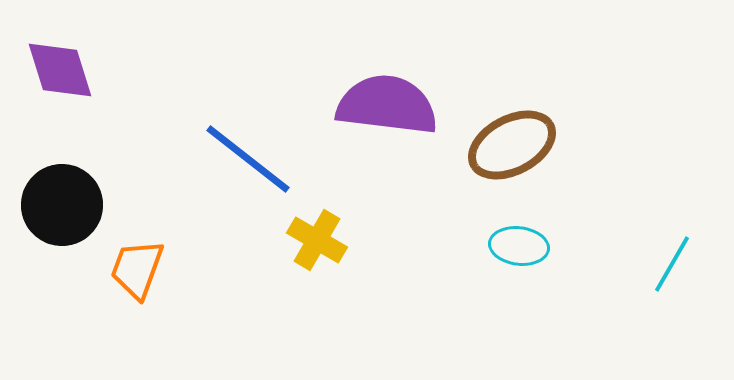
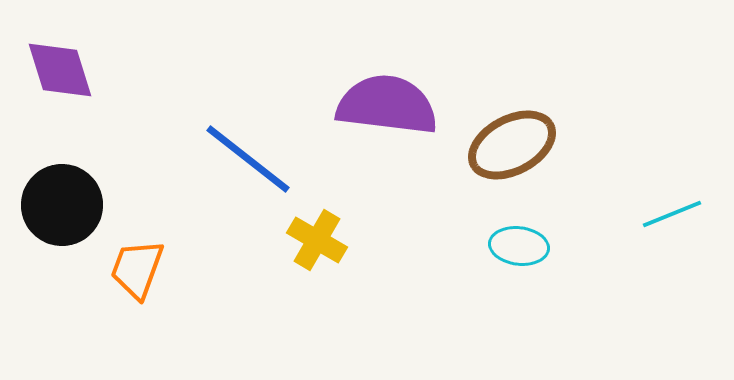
cyan line: moved 50 px up; rotated 38 degrees clockwise
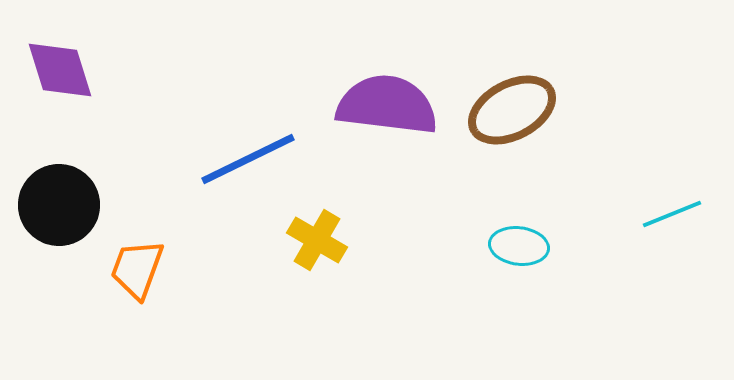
brown ellipse: moved 35 px up
blue line: rotated 64 degrees counterclockwise
black circle: moved 3 px left
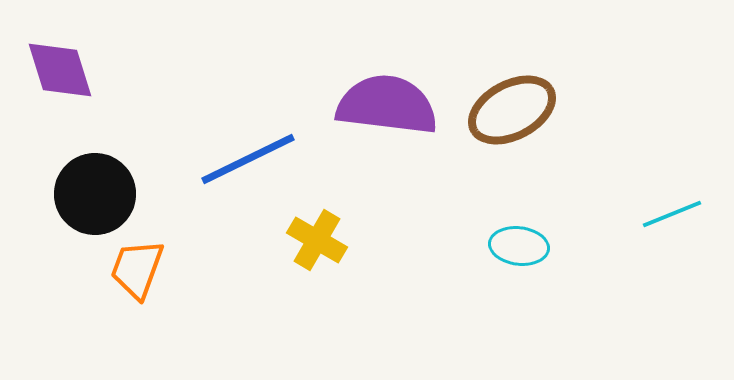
black circle: moved 36 px right, 11 px up
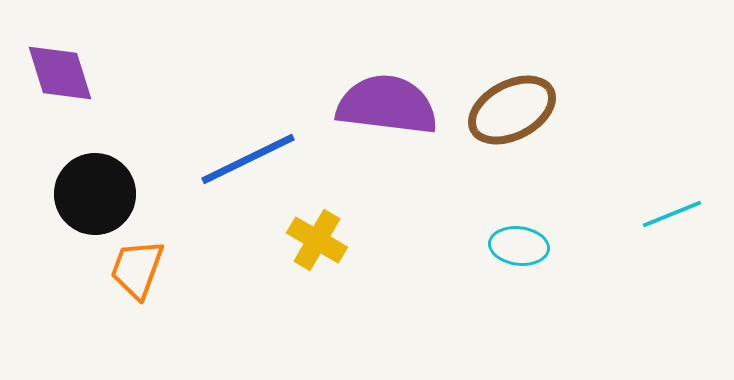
purple diamond: moved 3 px down
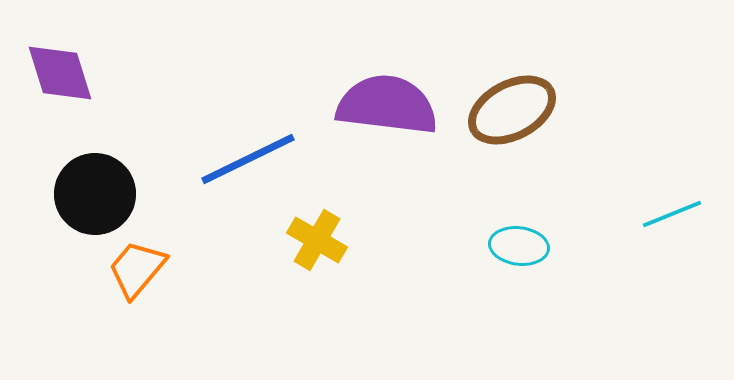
orange trapezoid: rotated 20 degrees clockwise
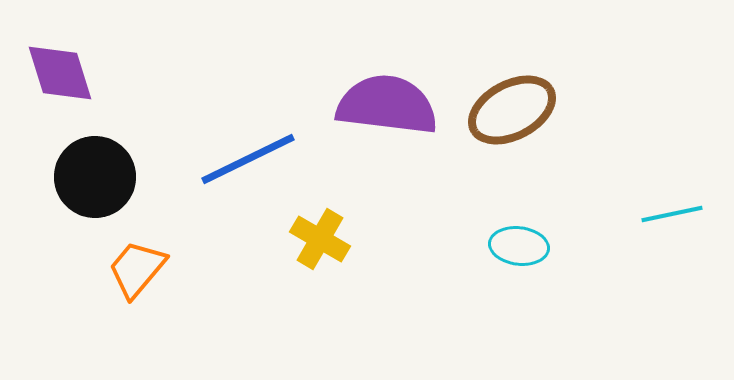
black circle: moved 17 px up
cyan line: rotated 10 degrees clockwise
yellow cross: moved 3 px right, 1 px up
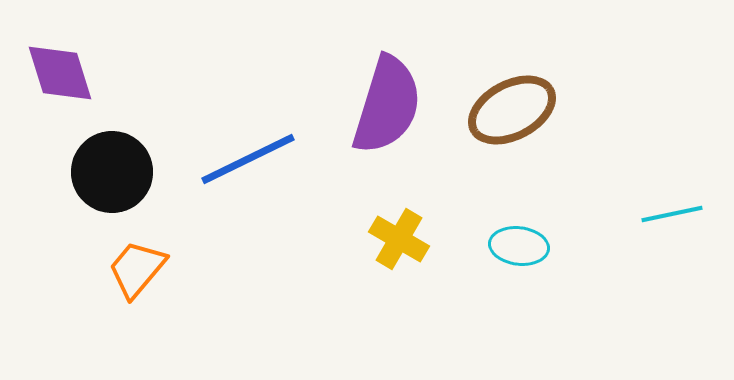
purple semicircle: rotated 100 degrees clockwise
black circle: moved 17 px right, 5 px up
yellow cross: moved 79 px right
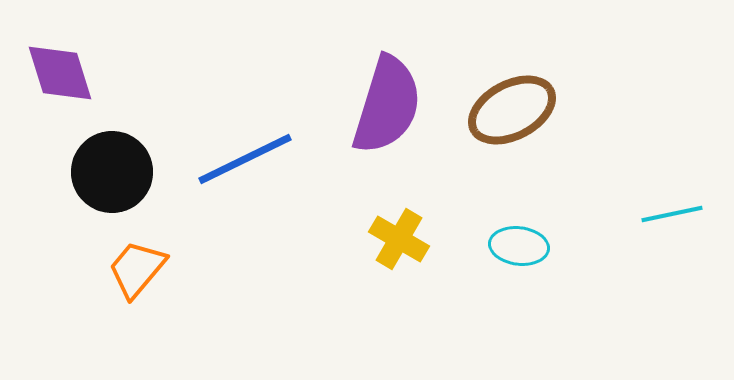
blue line: moved 3 px left
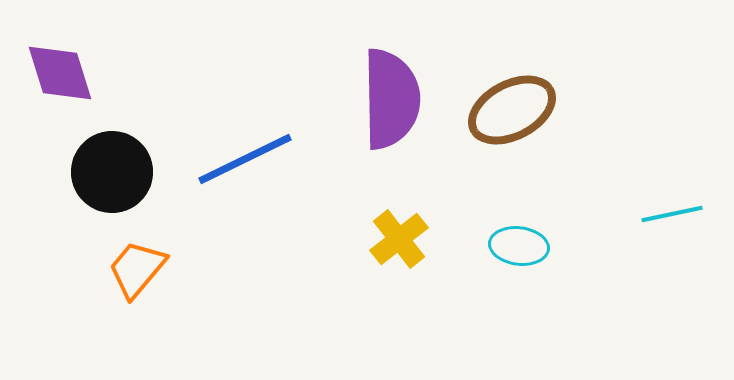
purple semicircle: moved 4 px right, 6 px up; rotated 18 degrees counterclockwise
yellow cross: rotated 22 degrees clockwise
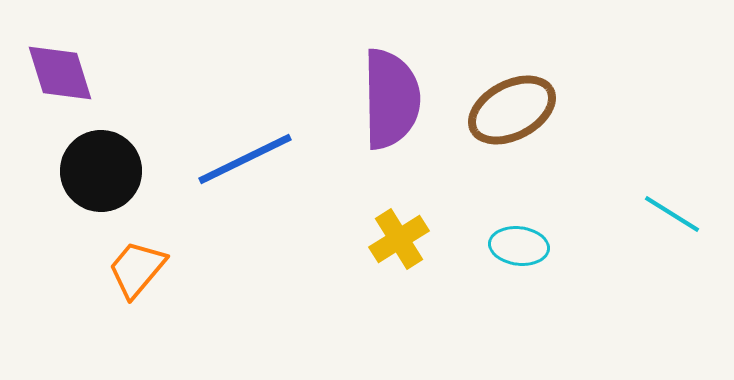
black circle: moved 11 px left, 1 px up
cyan line: rotated 44 degrees clockwise
yellow cross: rotated 6 degrees clockwise
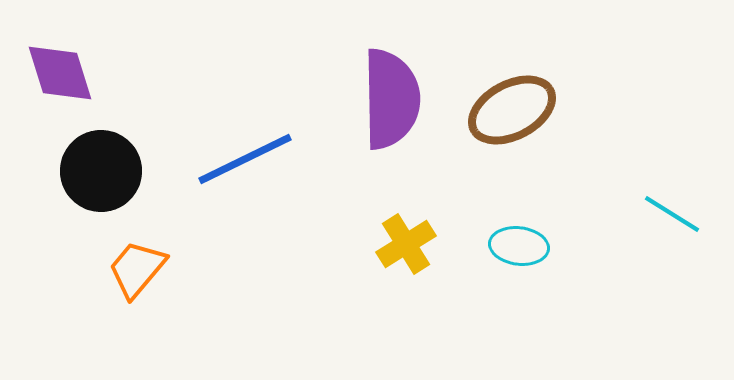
yellow cross: moved 7 px right, 5 px down
